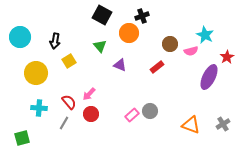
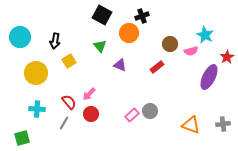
cyan cross: moved 2 px left, 1 px down
gray cross: rotated 24 degrees clockwise
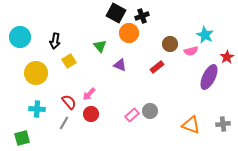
black square: moved 14 px right, 2 px up
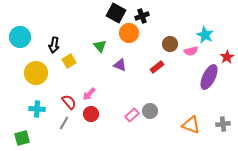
black arrow: moved 1 px left, 4 px down
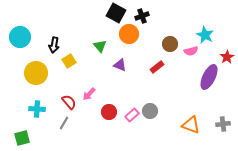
orange circle: moved 1 px down
red circle: moved 18 px right, 2 px up
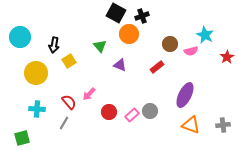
purple ellipse: moved 24 px left, 18 px down
gray cross: moved 1 px down
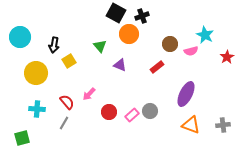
purple ellipse: moved 1 px right, 1 px up
red semicircle: moved 2 px left
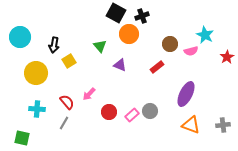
green square: rotated 28 degrees clockwise
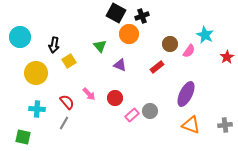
pink semicircle: moved 2 px left; rotated 40 degrees counterclockwise
pink arrow: rotated 88 degrees counterclockwise
red circle: moved 6 px right, 14 px up
gray cross: moved 2 px right
green square: moved 1 px right, 1 px up
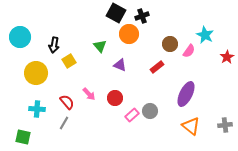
orange triangle: moved 1 px down; rotated 18 degrees clockwise
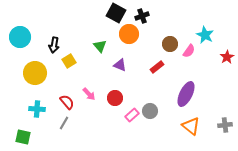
yellow circle: moved 1 px left
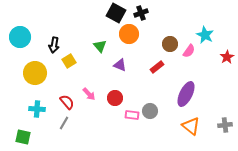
black cross: moved 1 px left, 3 px up
pink rectangle: rotated 48 degrees clockwise
